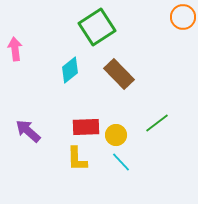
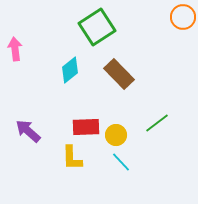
yellow L-shape: moved 5 px left, 1 px up
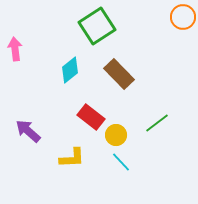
green square: moved 1 px up
red rectangle: moved 5 px right, 10 px up; rotated 40 degrees clockwise
yellow L-shape: rotated 92 degrees counterclockwise
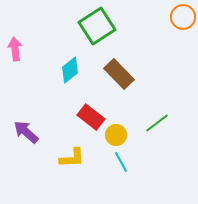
purple arrow: moved 2 px left, 1 px down
cyan line: rotated 15 degrees clockwise
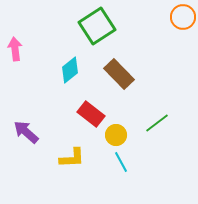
red rectangle: moved 3 px up
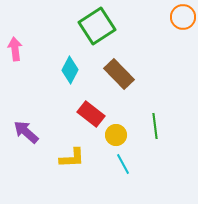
cyan diamond: rotated 24 degrees counterclockwise
green line: moved 2 px left, 3 px down; rotated 60 degrees counterclockwise
cyan line: moved 2 px right, 2 px down
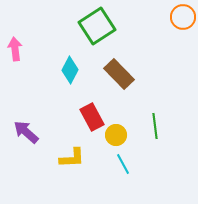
red rectangle: moved 1 px right, 3 px down; rotated 24 degrees clockwise
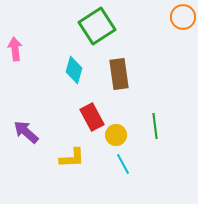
cyan diamond: moved 4 px right; rotated 12 degrees counterclockwise
brown rectangle: rotated 36 degrees clockwise
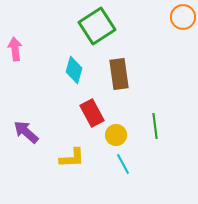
red rectangle: moved 4 px up
